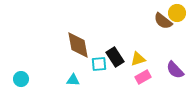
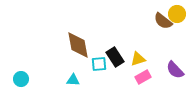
yellow circle: moved 1 px down
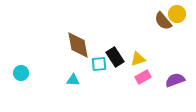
brown semicircle: rotated 12 degrees clockwise
purple semicircle: moved 10 px down; rotated 114 degrees clockwise
cyan circle: moved 6 px up
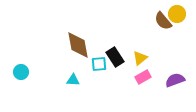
yellow triangle: moved 2 px right, 1 px up; rotated 21 degrees counterclockwise
cyan circle: moved 1 px up
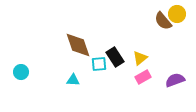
brown diamond: rotated 8 degrees counterclockwise
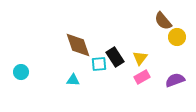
yellow circle: moved 23 px down
yellow triangle: rotated 14 degrees counterclockwise
pink rectangle: moved 1 px left
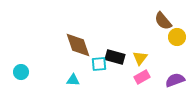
black rectangle: rotated 42 degrees counterclockwise
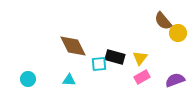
yellow circle: moved 1 px right, 4 px up
brown diamond: moved 5 px left, 1 px down; rotated 8 degrees counterclockwise
cyan circle: moved 7 px right, 7 px down
cyan triangle: moved 4 px left
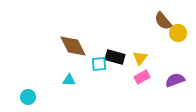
cyan circle: moved 18 px down
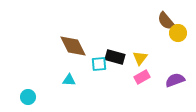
brown semicircle: moved 3 px right
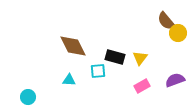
cyan square: moved 1 px left, 7 px down
pink rectangle: moved 9 px down
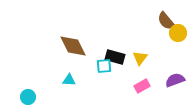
cyan square: moved 6 px right, 5 px up
